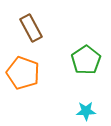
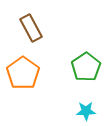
green pentagon: moved 7 px down
orange pentagon: rotated 16 degrees clockwise
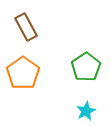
brown rectangle: moved 5 px left, 1 px up
cyan star: rotated 24 degrees counterclockwise
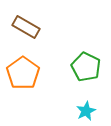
brown rectangle: rotated 32 degrees counterclockwise
green pentagon: rotated 12 degrees counterclockwise
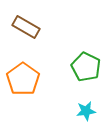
orange pentagon: moved 6 px down
cyan star: rotated 18 degrees clockwise
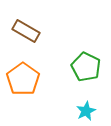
brown rectangle: moved 4 px down
cyan star: rotated 18 degrees counterclockwise
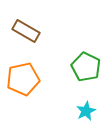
orange pentagon: rotated 24 degrees clockwise
